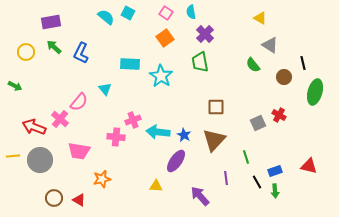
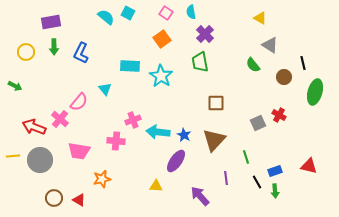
orange square at (165, 38): moved 3 px left, 1 px down
green arrow at (54, 47): rotated 133 degrees counterclockwise
cyan rectangle at (130, 64): moved 2 px down
brown square at (216, 107): moved 4 px up
pink cross at (116, 137): moved 4 px down
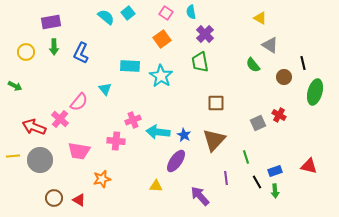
cyan square at (128, 13): rotated 24 degrees clockwise
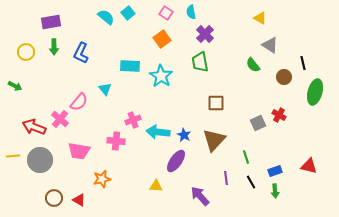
black line at (257, 182): moved 6 px left
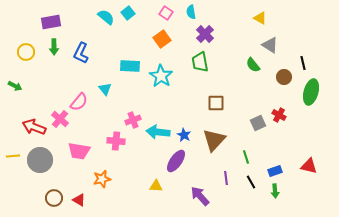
green ellipse at (315, 92): moved 4 px left
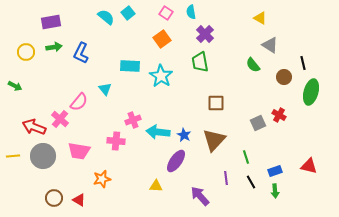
green arrow at (54, 47): rotated 98 degrees counterclockwise
gray circle at (40, 160): moved 3 px right, 4 px up
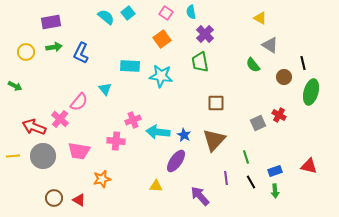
cyan star at (161, 76): rotated 25 degrees counterclockwise
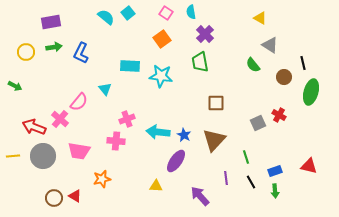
pink cross at (133, 120): moved 6 px left, 1 px up
red triangle at (79, 200): moved 4 px left, 4 px up
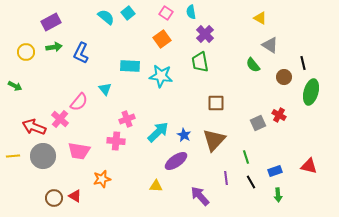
purple rectangle at (51, 22): rotated 18 degrees counterclockwise
cyan arrow at (158, 132): rotated 130 degrees clockwise
purple ellipse at (176, 161): rotated 20 degrees clockwise
green arrow at (275, 191): moved 3 px right, 4 px down
